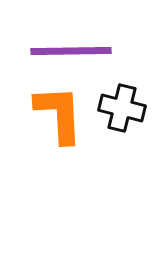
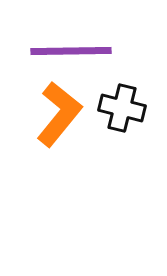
orange L-shape: rotated 42 degrees clockwise
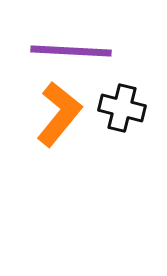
purple line: rotated 4 degrees clockwise
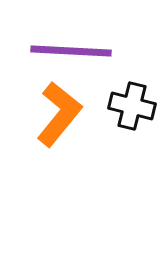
black cross: moved 10 px right, 2 px up
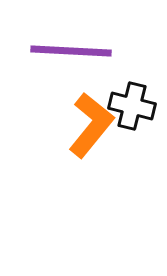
orange L-shape: moved 32 px right, 11 px down
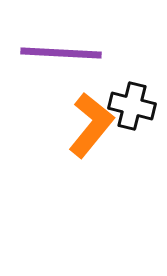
purple line: moved 10 px left, 2 px down
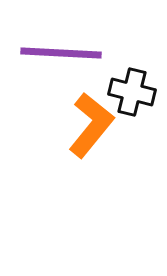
black cross: moved 14 px up
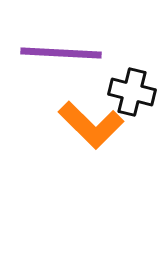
orange L-shape: rotated 96 degrees clockwise
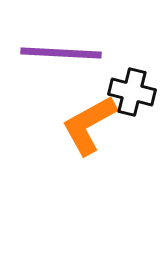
orange L-shape: moved 2 px left; rotated 106 degrees clockwise
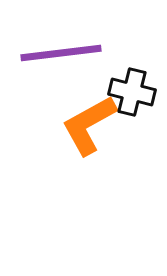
purple line: rotated 10 degrees counterclockwise
